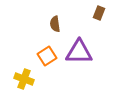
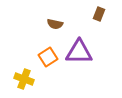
brown rectangle: moved 1 px down
brown semicircle: rotated 70 degrees counterclockwise
orange square: moved 1 px right, 1 px down
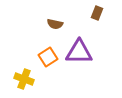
brown rectangle: moved 2 px left, 1 px up
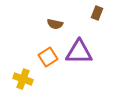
yellow cross: moved 1 px left
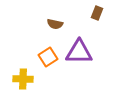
yellow cross: rotated 18 degrees counterclockwise
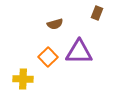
brown semicircle: rotated 28 degrees counterclockwise
orange square: rotated 12 degrees counterclockwise
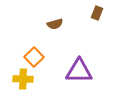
purple triangle: moved 19 px down
orange square: moved 14 px left
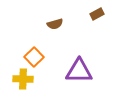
brown rectangle: moved 1 px down; rotated 40 degrees clockwise
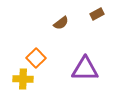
brown semicircle: moved 6 px right, 1 px up; rotated 21 degrees counterclockwise
orange square: moved 2 px right, 1 px down
purple triangle: moved 6 px right, 2 px up
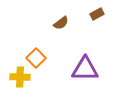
yellow cross: moved 3 px left, 2 px up
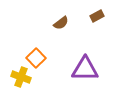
brown rectangle: moved 2 px down
yellow cross: moved 1 px right; rotated 18 degrees clockwise
